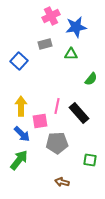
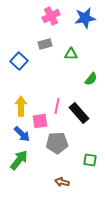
blue star: moved 9 px right, 9 px up
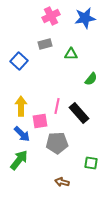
green square: moved 1 px right, 3 px down
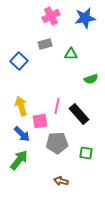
green semicircle: rotated 32 degrees clockwise
yellow arrow: rotated 18 degrees counterclockwise
black rectangle: moved 1 px down
green square: moved 5 px left, 10 px up
brown arrow: moved 1 px left, 1 px up
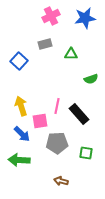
green arrow: rotated 125 degrees counterclockwise
